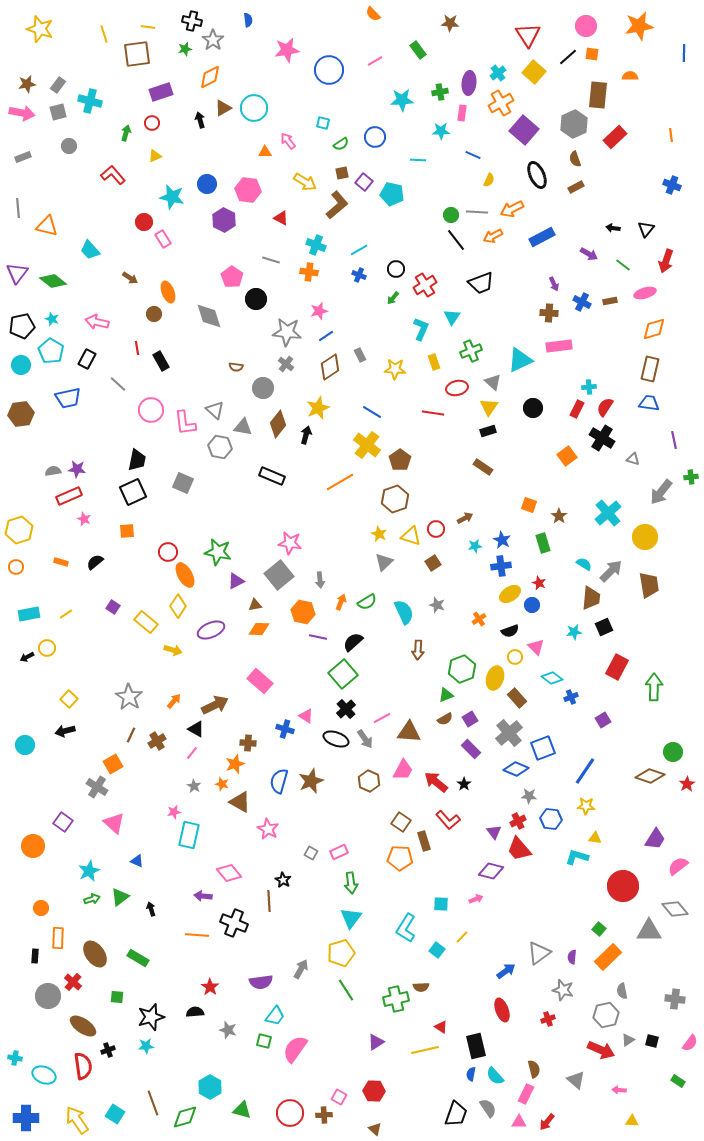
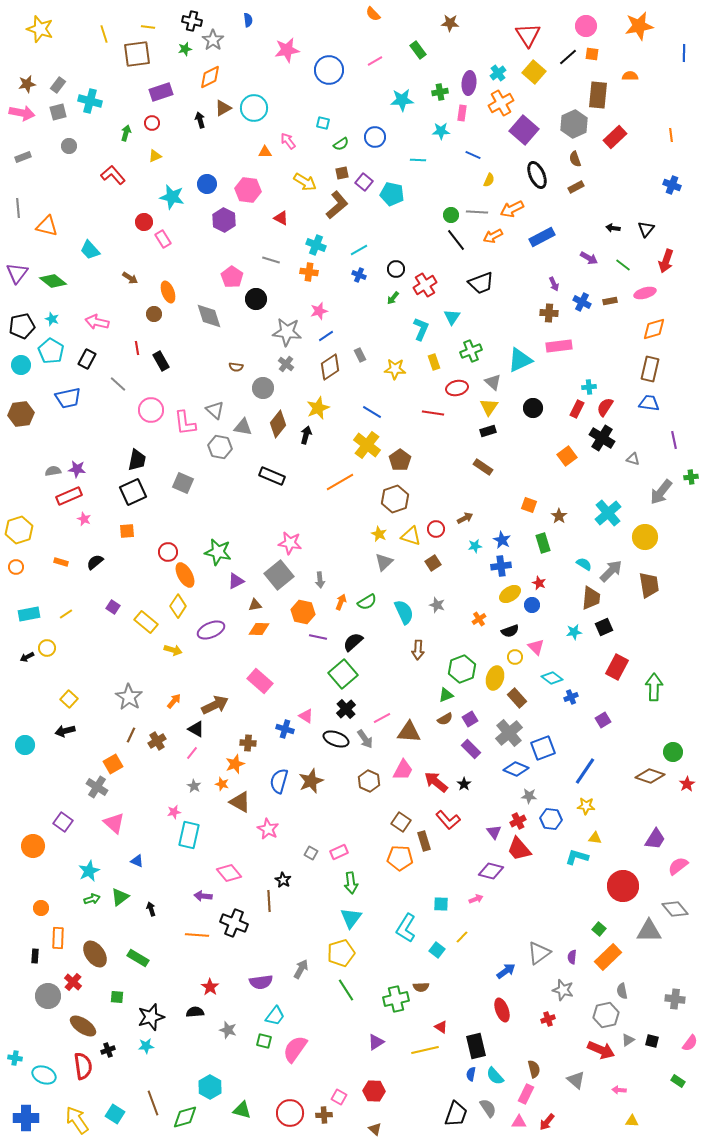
purple arrow at (589, 254): moved 4 px down
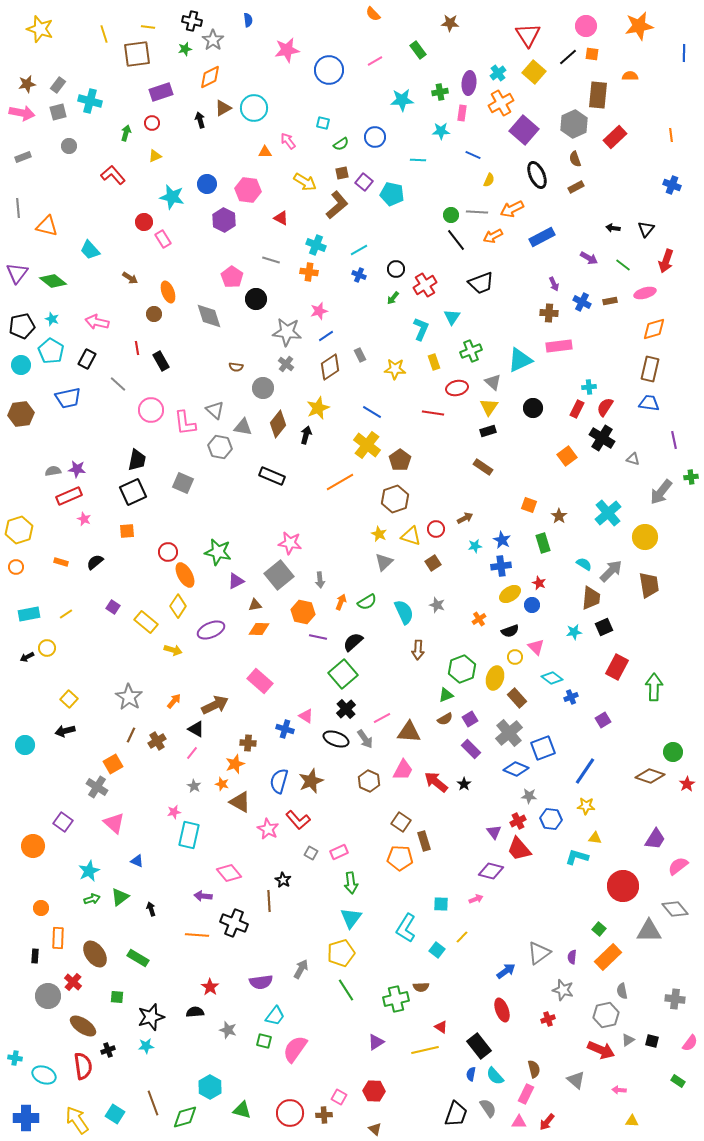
red L-shape at (448, 820): moved 150 px left
black rectangle at (476, 1046): moved 3 px right; rotated 25 degrees counterclockwise
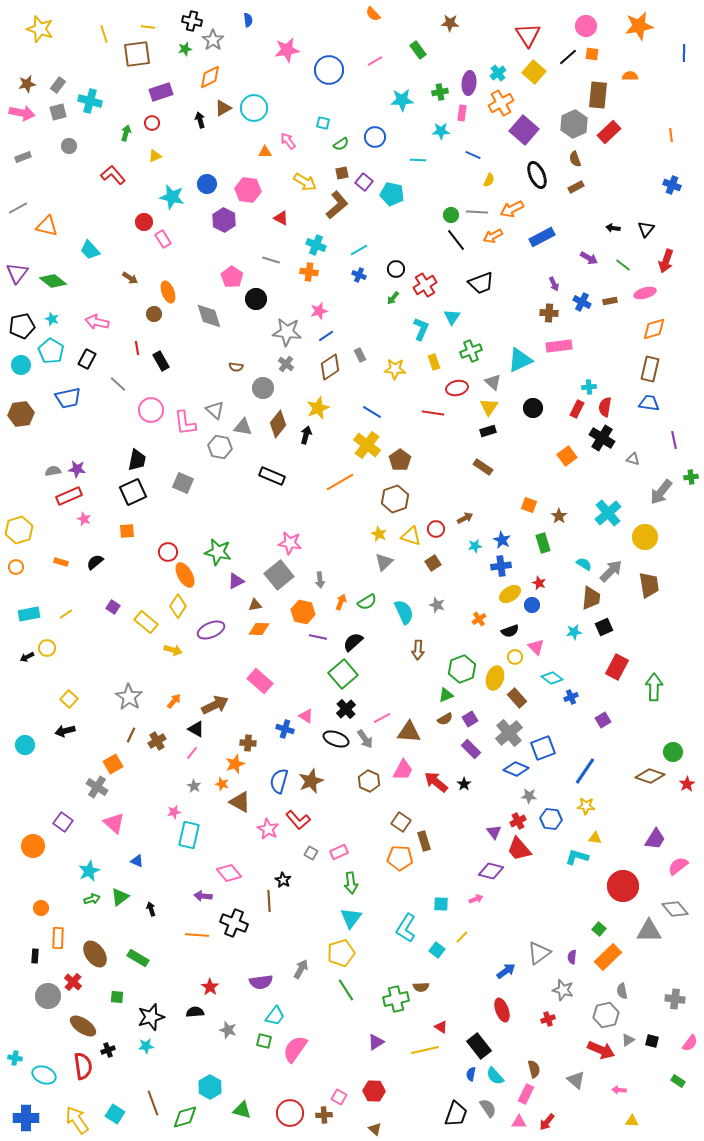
red rectangle at (615, 137): moved 6 px left, 5 px up
gray line at (18, 208): rotated 66 degrees clockwise
red semicircle at (605, 407): rotated 24 degrees counterclockwise
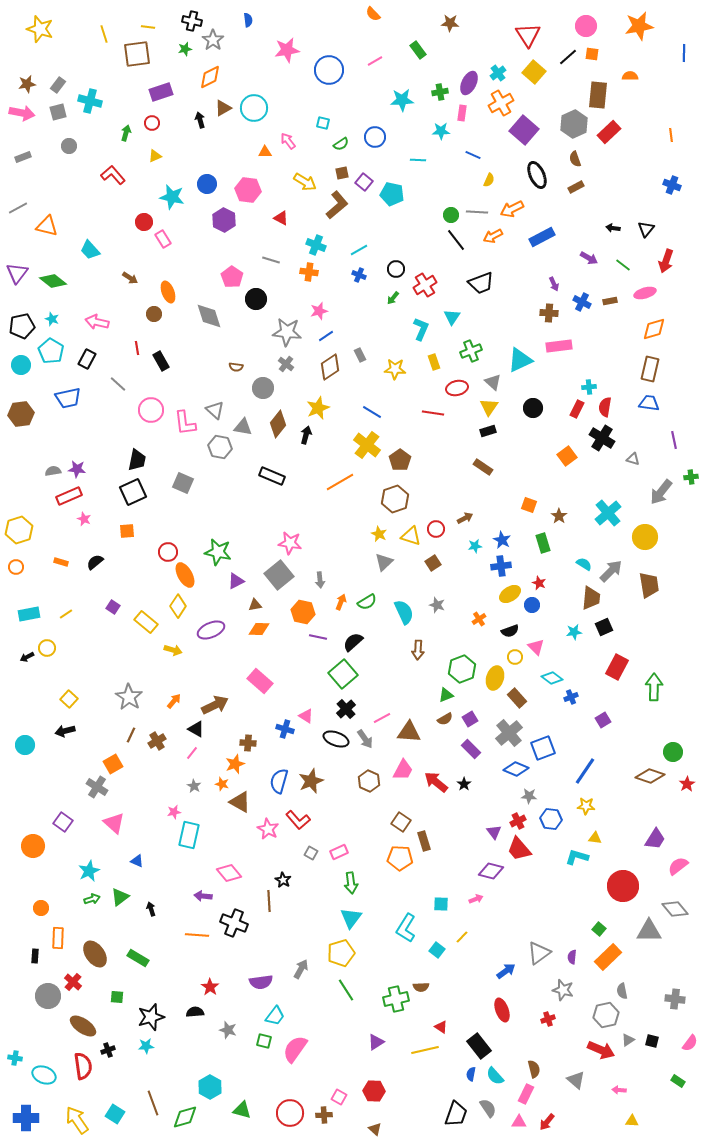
purple ellipse at (469, 83): rotated 20 degrees clockwise
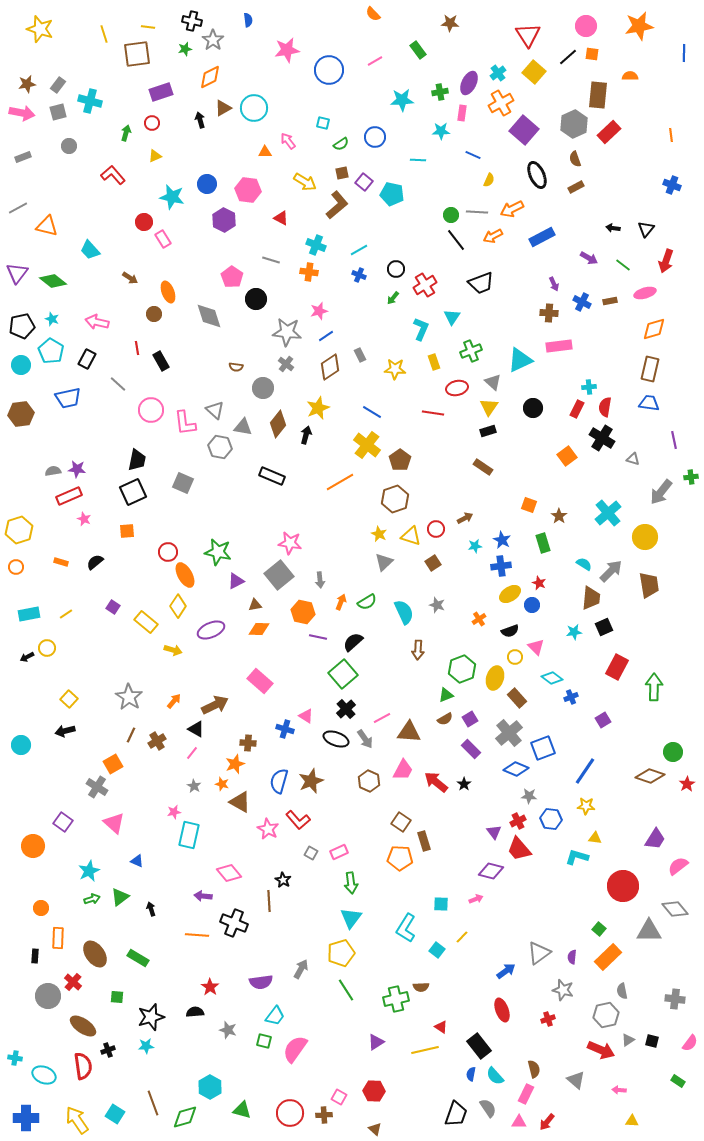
cyan circle at (25, 745): moved 4 px left
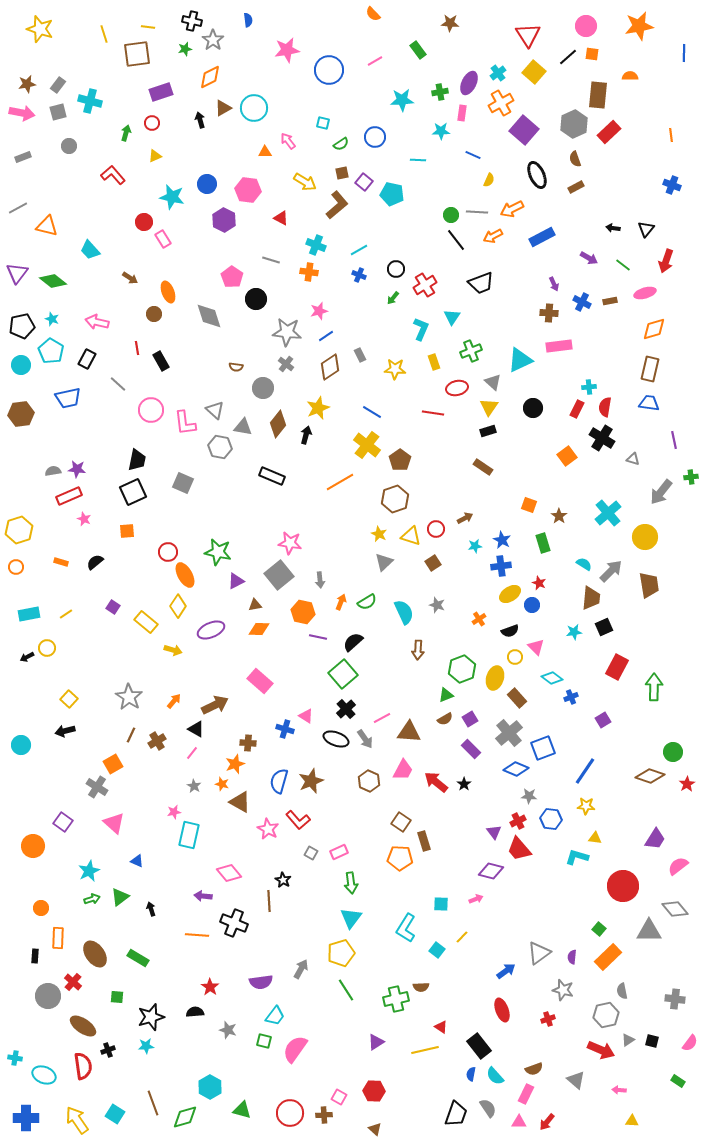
brown semicircle at (534, 1069): rotated 84 degrees clockwise
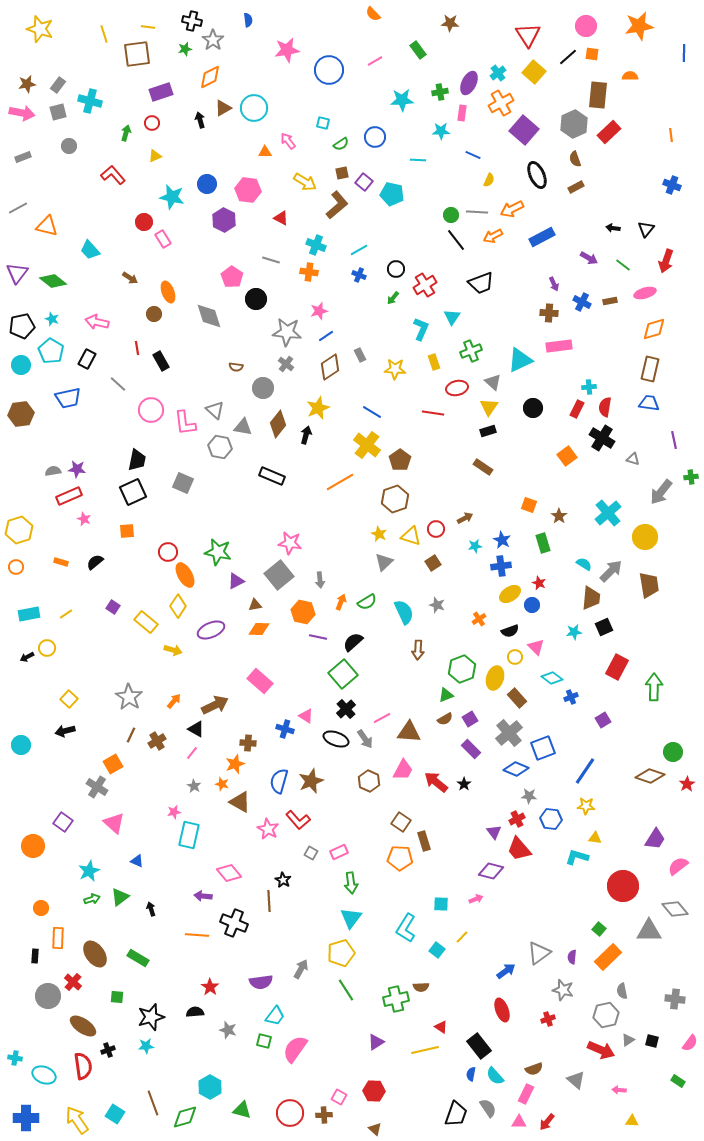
red cross at (518, 821): moved 1 px left, 2 px up
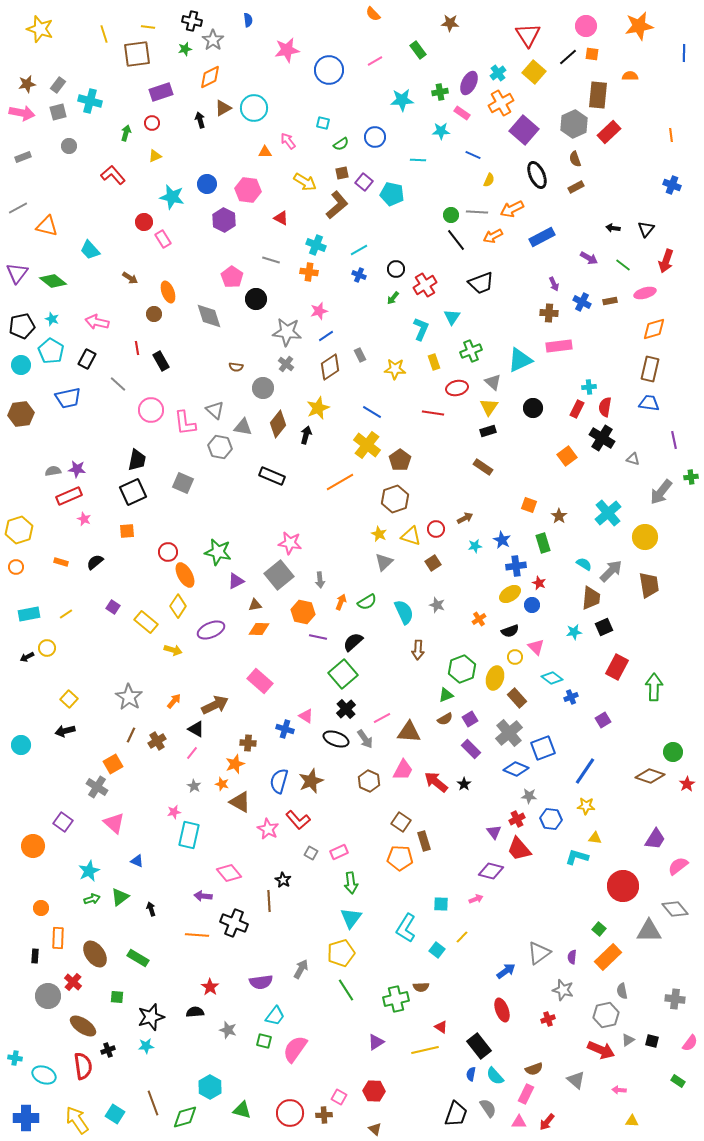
pink rectangle at (462, 113): rotated 63 degrees counterclockwise
blue cross at (501, 566): moved 15 px right
